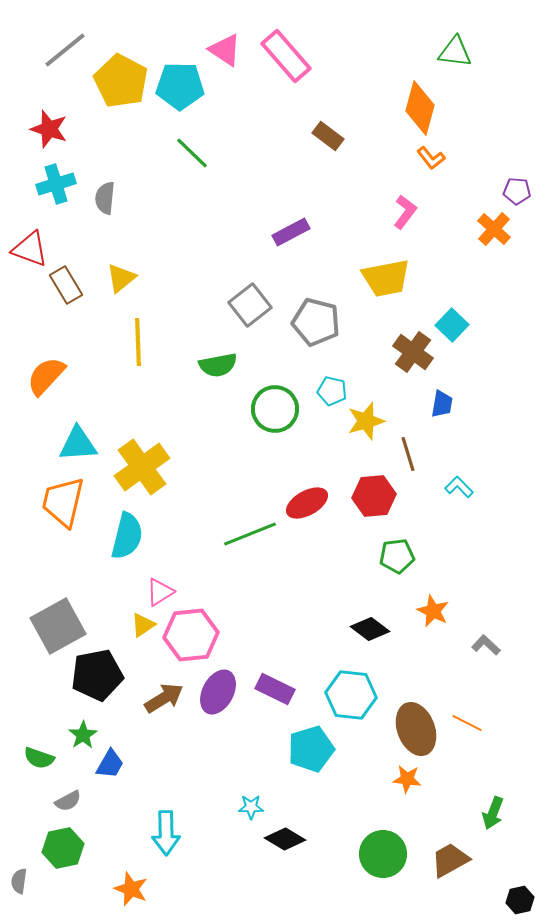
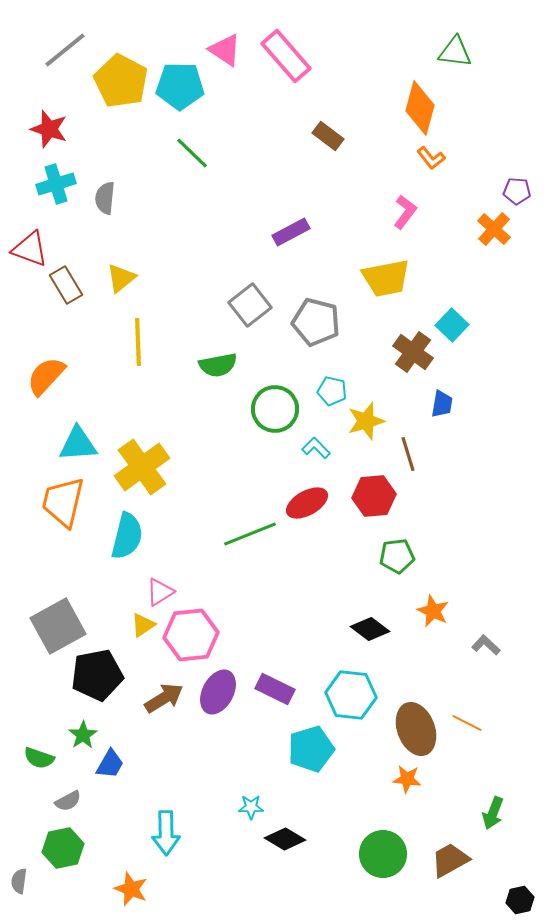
cyan L-shape at (459, 487): moved 143 px left, 39 px up
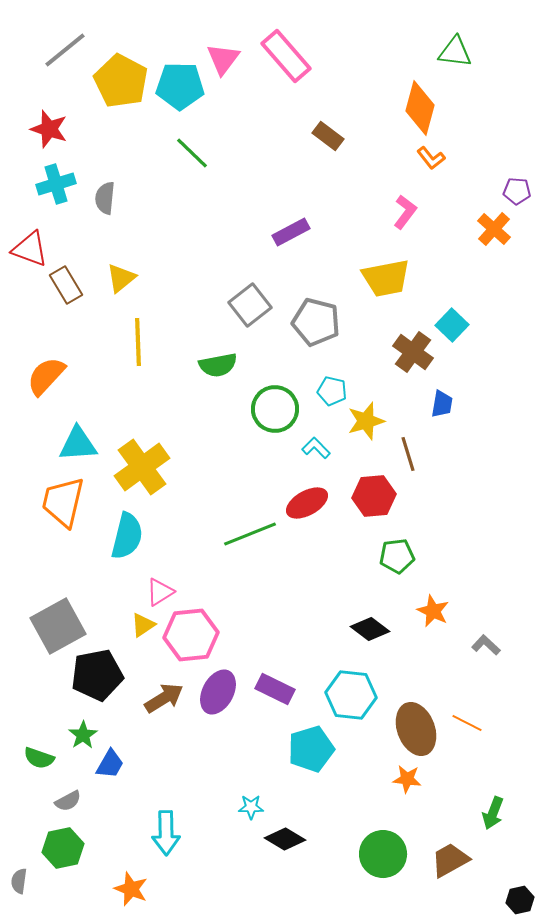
pink triangle at (225, 50): moved 2 px left, 9 px down; rotated 33 degrees clockwise
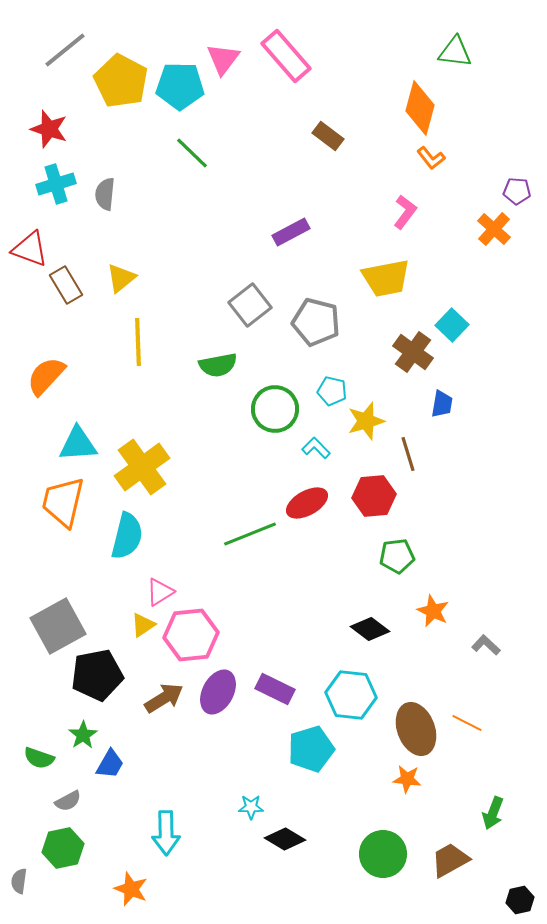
gray semicircle at (105, 198): moved 4 px up
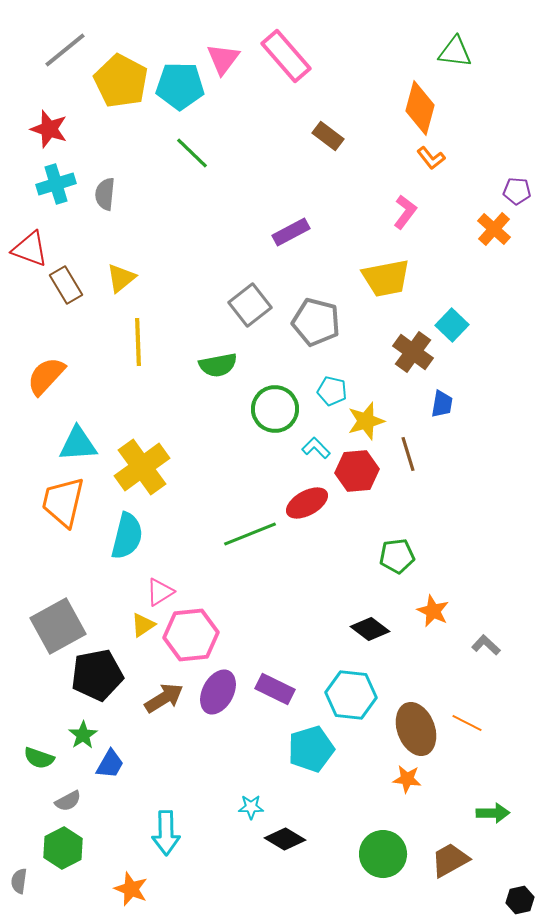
red hexagon at (374, 496): moved 17 px left, 25 px up
green arrow at (493, 813): rotated 112 degrees counterclockwise
green hexagon at (63, 848): rotated 15 degrees counterclockwise
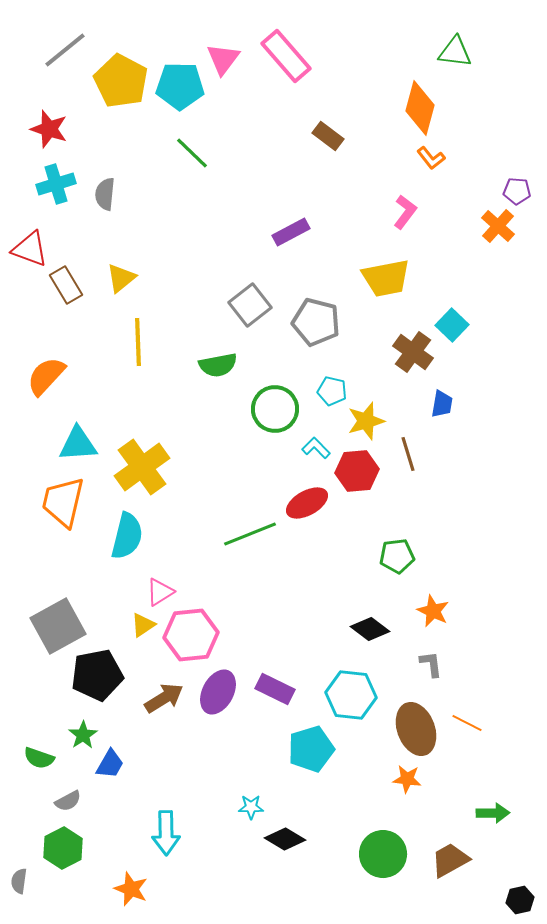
orange cross at (494, 229): moved 4 px right, 3 px up
gray L-shape at (486, 645): moved 55 px left, 19 px down; rotated 40 degrees clockwise
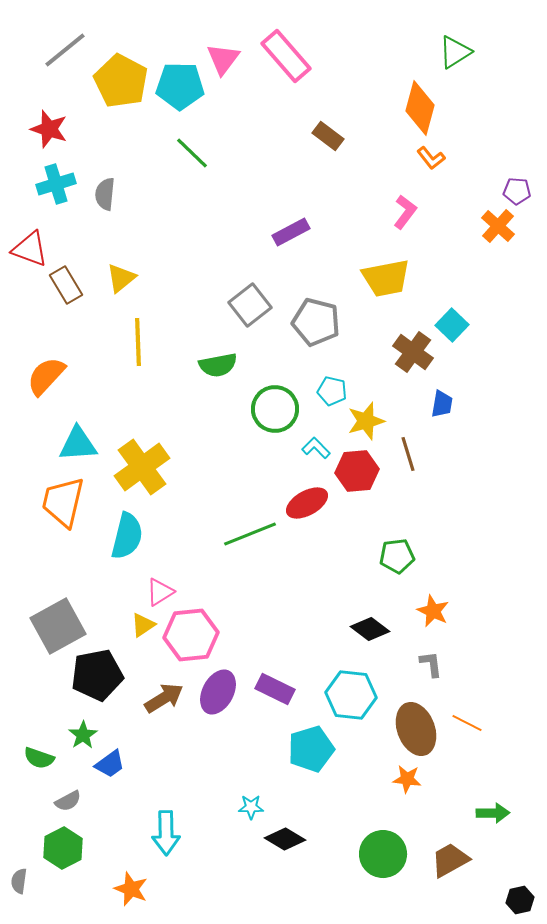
green triangle at (455, 52): rotated 39 degrees counterclockwise
blue trapezoid at (110, 764): rotated 24 degrees clockwise
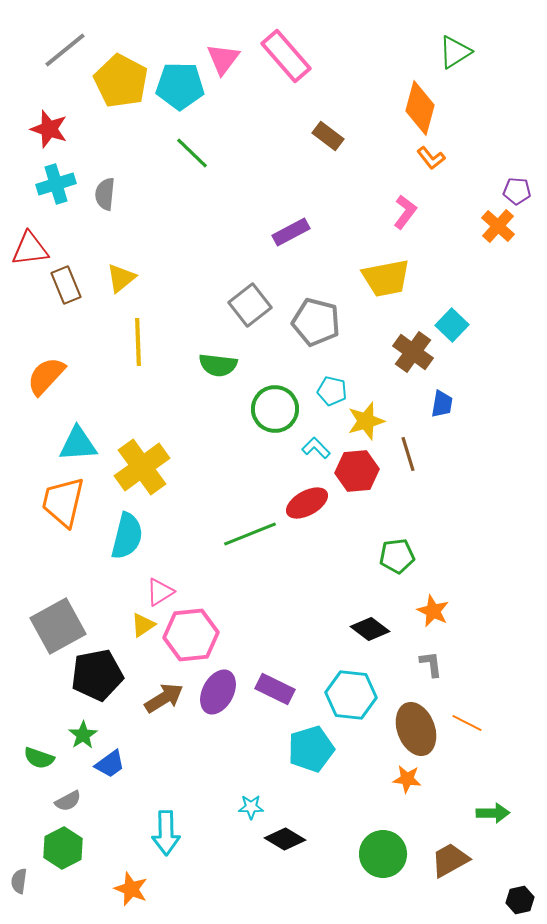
red triangle at (30, 249): rotated 27 degrees counterclockwise
brown rectangle at (66, 285): rotated 9 degrees clockwise
green semicircle at (218, 365): rotated 18 degrees clockwise
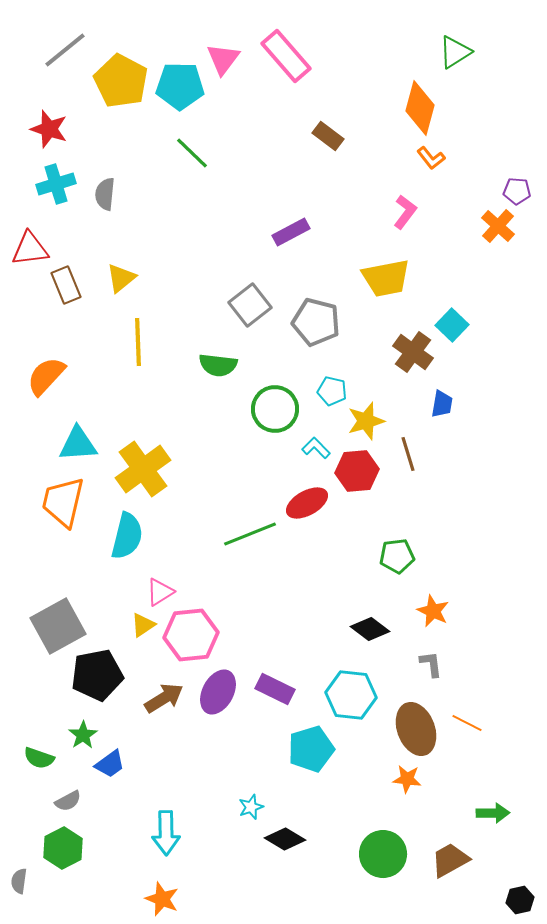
yellow cross at (142, 467): moved 1 px right, 2 px down
cyan star at (251, 807): rotated 20 degrees counterclockwise
orange star at (131, 889): moved 31 px right, 10 px down
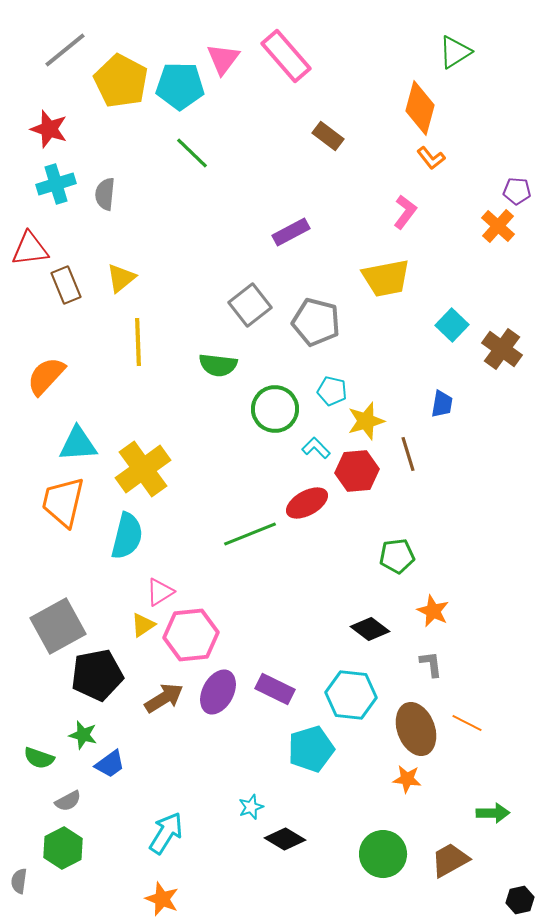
brown cross at (413, 352): moved 89 px right, 3 px up
green star at (83, 735): rotated 24 degrees counterclockwise
cyan arrow at (166, 833): rotated 147 degrees counterclockwise
